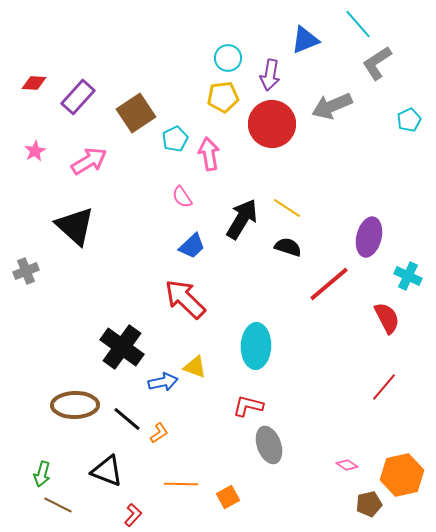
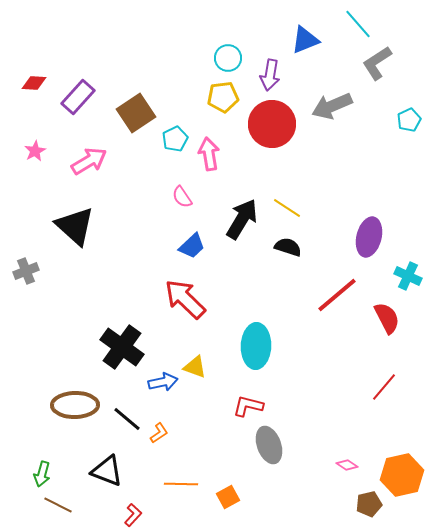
red line at (329, 284): moved 8 px right, 11 px down
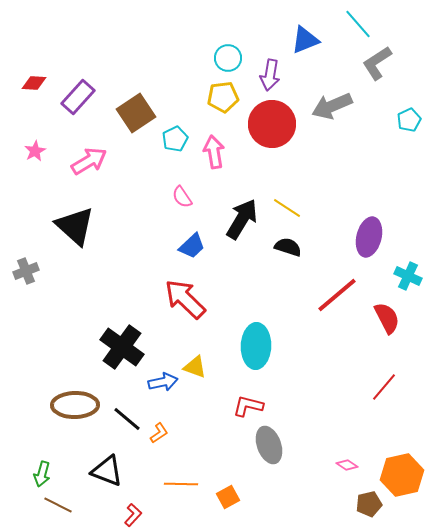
pink arrow at (209, 154): moved 5 px right, 2 px up
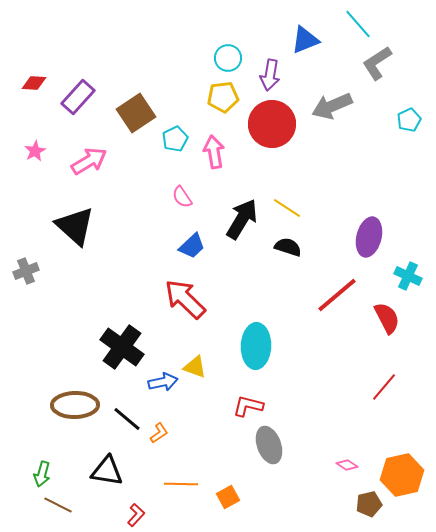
black triangle at (107, 471): rotated 12 degrees counterclockwise
red L-shape at (133, 515): moved 3 px right
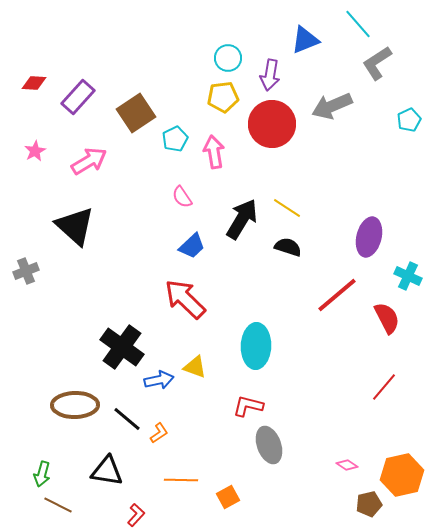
blue arrow at (163, 382): moved 4 px left, 2 px up
orange line at (181, 484): moved 4 px up
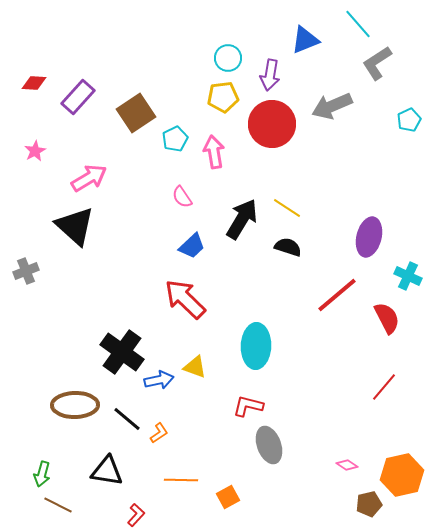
pink arrow at (89, 161): moved 17 px down
black cross at (122, 347): moved 5 px down
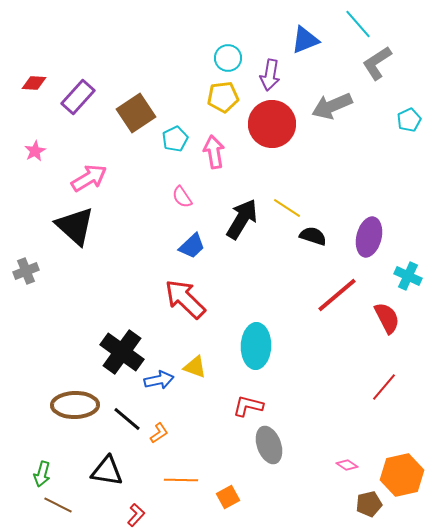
black semicircle at (288, 247): moved 25 px right, 11 px up
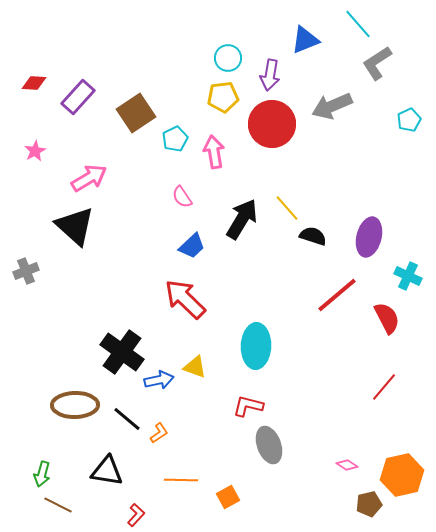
yellow line at (287, 208): rotated 16 degrees clockwise
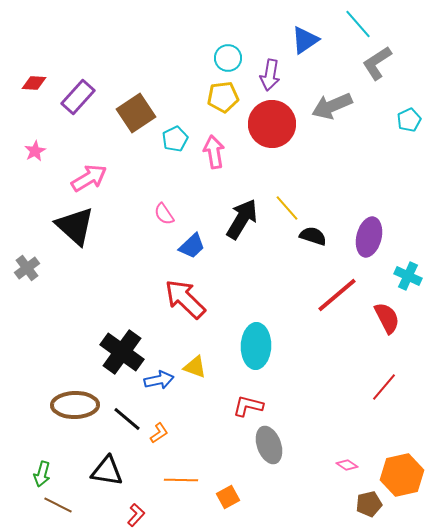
blue triangle at (305, 40): rotated 12 degrees counterclockwise
pink semicircle at (182, 197): moved 18 px left, 17 px down
gray cross at (26, 271): moved 1 px right, 3 px up; rotated 15 degrees counterclockwise
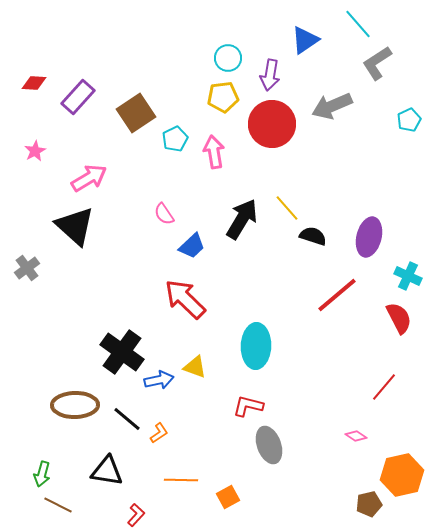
red semicircle at (387, 318): moved 12 px right
pink diamond at (347, 465): moved 9 px right, 29 px up
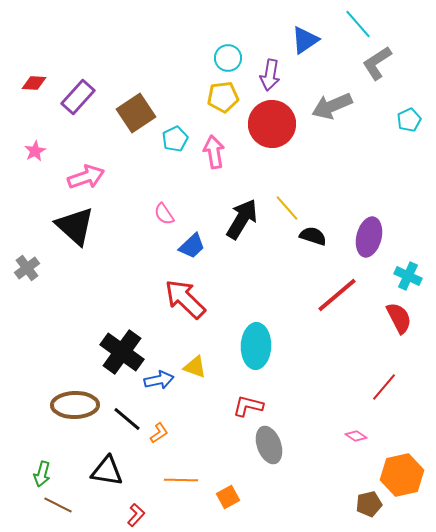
pink arrow at (89, 178): moved 3 px left, 1 px up; rotated 12 degrees clockwise
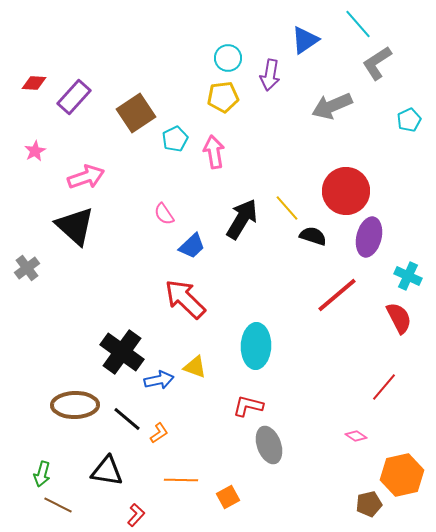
purple rectangle at (78, 97): moved 4 px left
red circle at (272, 124): moved 74 px right, 67 px down
